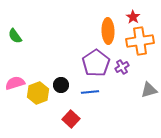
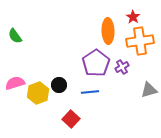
black circle: moved 2 px left
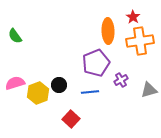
purple pentagon: rotated 12 degrees clockwise
purple cross: moved 1 px left, 13 px down
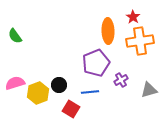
red square: moved 10 px up; rotated 12 degrees counterclockwise
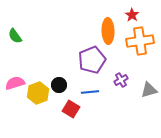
red star: moved 1 px left, 2 px up
purple pentagon: moved 4 px left, 3 px up
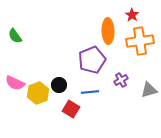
pink semicircle: rotated 138 degrees counterclockwise
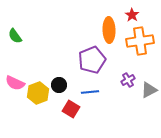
orange ellipse: moved 1 px right, 1 px up
purple cross: moved 7 px right
gray triangle: rotated 12 degrees counterclockwise
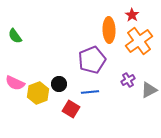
orange cross: moved 1 px left; rotated 28 degrees counterclockwise
black circle: moved 1 px up
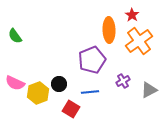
purple cross: moved 5 px left, 1 px down
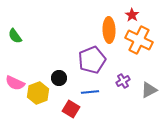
orange cross: moved 1 px up; rotated 28 degrees counterclockwise
black circle: moved 6 px up
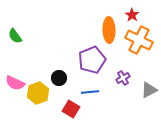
purple cross: moved 3 px up
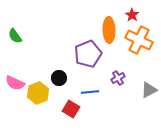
purple pentagon: moved 4 px left, 6 px up
purple cross: moved 5 px left
